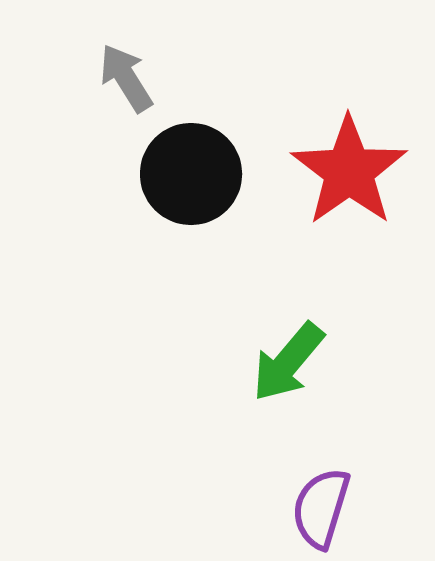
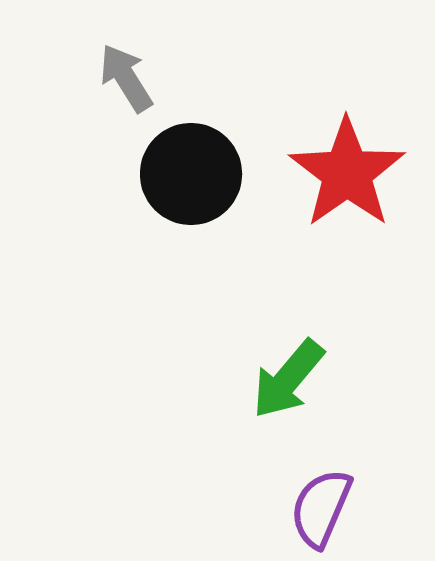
red star: moved 2 px left, 2 px down
green arrow: moved 17 px down
purple semicircle: rotated 6 degrees clockwise
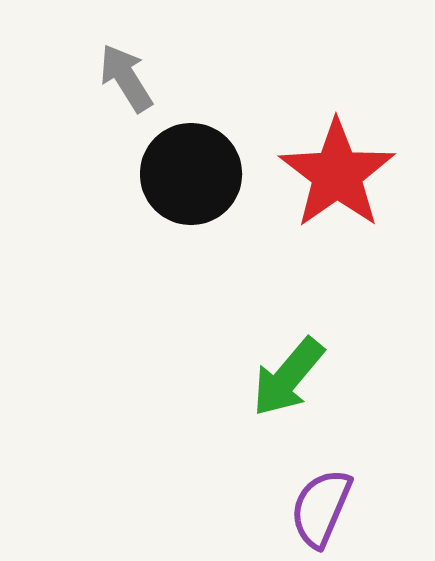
red star: moved 10 px left, 1 px down
green arrow: moved 2 px up
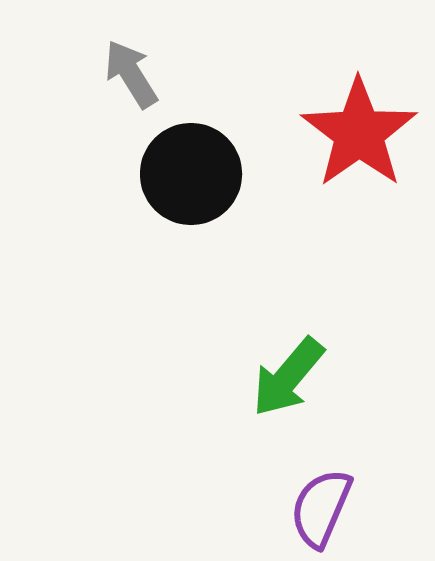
gray arrow: moved 5 px right, 4 px up
red star: moved 22 px right, 41 px up
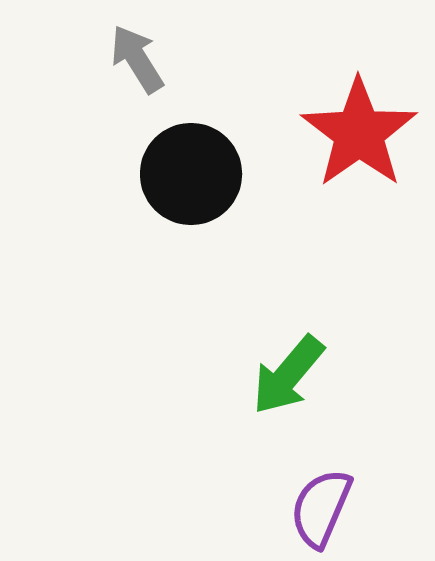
gray arrow: moved 6 px right, 15 px up
green arrow: moved 2 px up
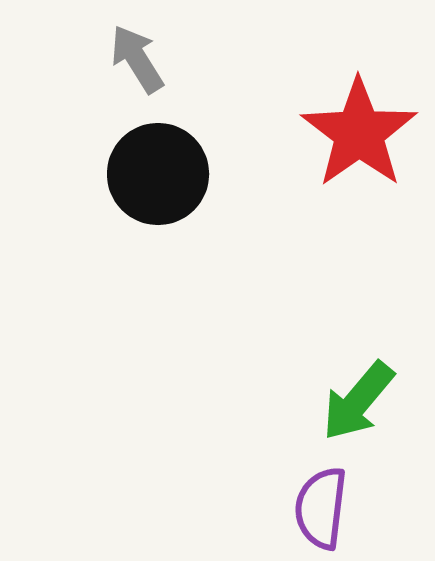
black circle: moved 33 px left
green arrow: moved 70 px right, 26 px down
purple semicircle: rotated 16 degrees counterclockwise
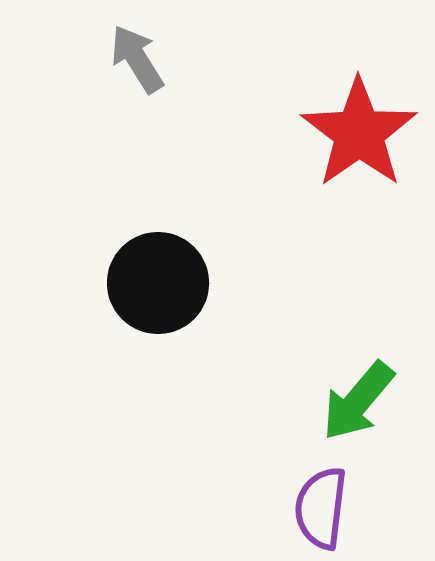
black circle: moved 109 px down
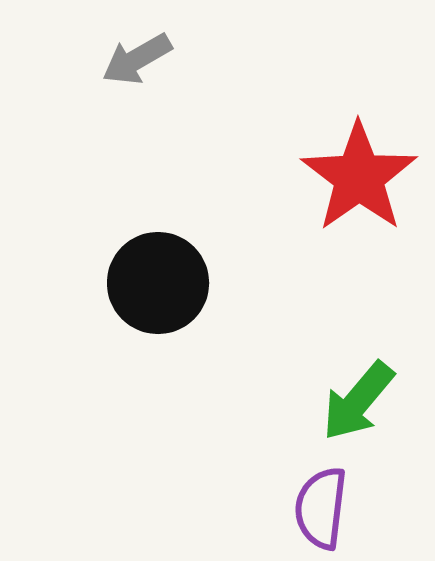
gray arrow: rotated 88 degrees counterclockwise
red star: moved 44 px down
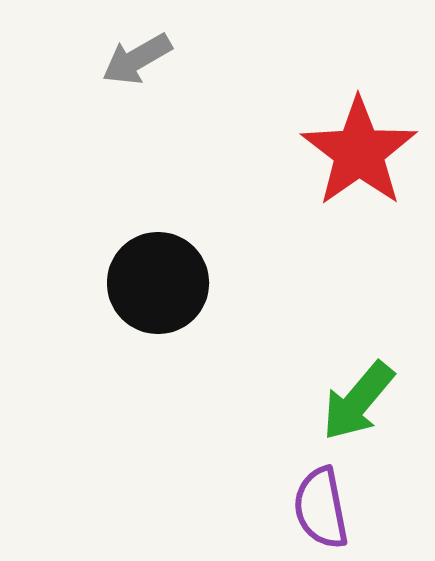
red star: moved 25 px up
purple semicircle: rotated 18 degrees counterclockwise
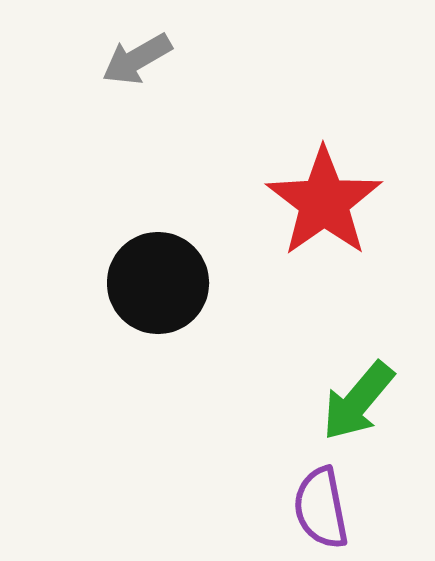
red star: moved 35 px left, 50 px down
